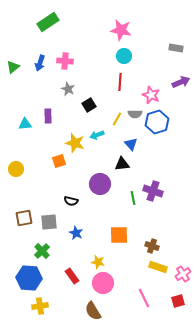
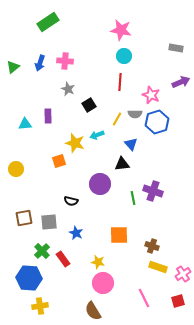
red rectangle at (72, 276): moved 9 px left, 17 px up
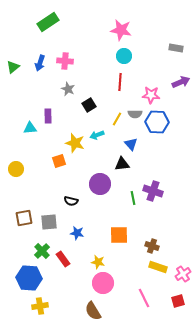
pink star at (151, 95): rotated 18 degrees counterclockwise
blue hexagon at (157, 122): rotated 20 degrees clockwise
cyan triangle at (25, 124): moved 5 px right, 4 px down
blue star at (76, 233): moved 1 px right; rotated 16 degrees counterclockwise
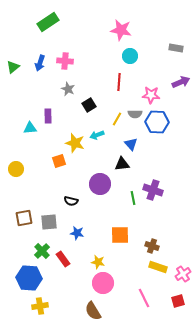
cyan circle at (124, 56): moved 6 px right
red line at (120, 82): moved 1 px left
purple cross at (153, 191): moved 1 px up
orange square at (119, 235): moved 1 px right
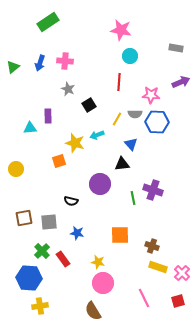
pink cross at (183, 274): moved 1 px left, 1 px up; rotated 14 degrees counterclockwise
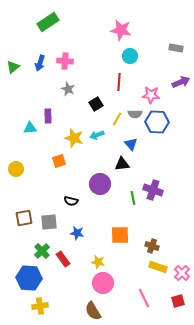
black square at (89, 105): moved 7 px right, 1 px up
yellow star at (75, 143): moved 1 px left, 5 px up
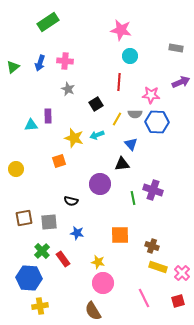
cyan triangle at (30, 128): moved 1 px right, 3 px up
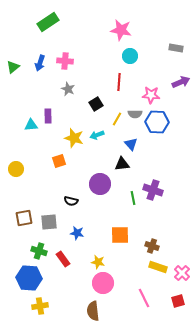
green cross at (42, 251): moved 3 px left; rotated 28 degrees counterclockwise
brown semicircle at (93, 311): rotated 24 degrees clockwise
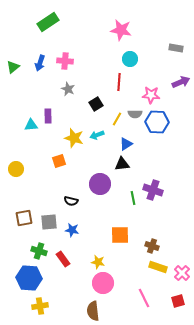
cyan circle at (130, 56): moved 3 px down
blue triangle at (131, 144): moved 5 px left; rotated 40 degrees clockwise
blue star at (77, 233): moved 5 px left, 3 px up
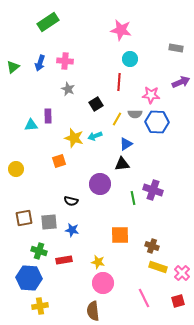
cyan arrow at (97, 135): moved 2 px left, 1 px down
red rectangle at (63, 259): moved 1 px right, 1 px down; rotated 63 degrees counterclockwise
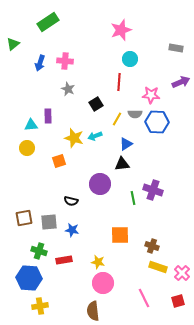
pink star at (121, 30): rotated 30 degrees counterclockwise
green triangle at (13, 67): moved 23 px up
yellow circle at (16, 169): moved 11 px right, 21 px up
